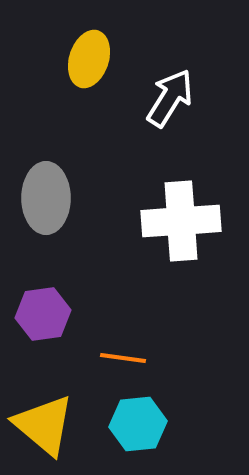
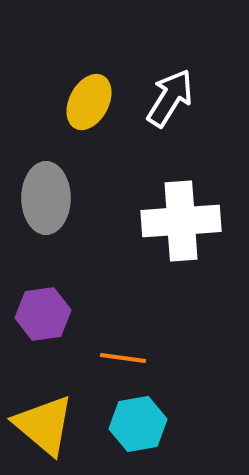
yellow ellipse: moved 43 px down; rotated 10 degrees clockwise
cyan hexagon: rotated 4 degrees counterclockwise
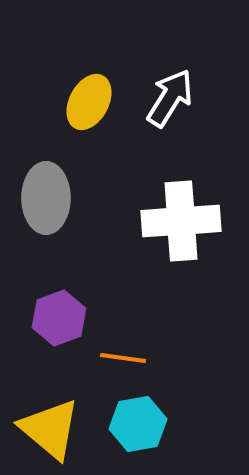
purple hexagon: moved 16 px right, 4 px down; rotated 12 degrees counterclockwise
yellow triangle: moved 6 px right, 4 px down
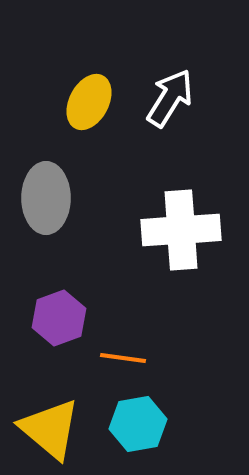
white cross: moved 9 px down
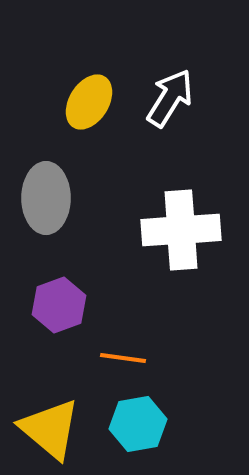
yellow ellipse: rotated 4 degrees clockwise
purple hexagon: moved 13 px up
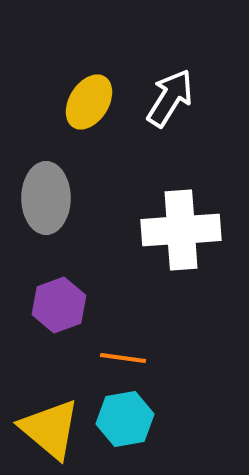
cyan hexagon: moved 13 px left, 5 px up
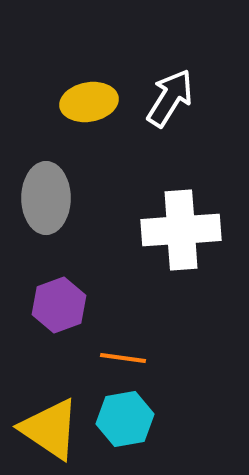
yellow ellipse: rotated 48 degrees clockwise
yellow triangle: rotated 6 degrees counterclockwise
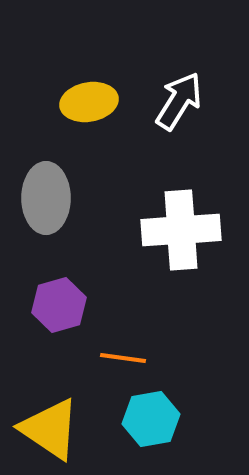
white arrow: moved 9 px right, 3 px down
purple hexagon: rotated 4 degrees clockwise
cyan hexagon: moved 26 px right
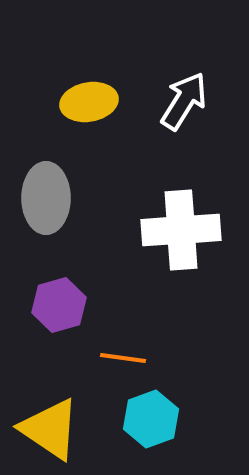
white arrow: moved 5 px right
cyan hexagon: rotated 10 degrees counterclockwise
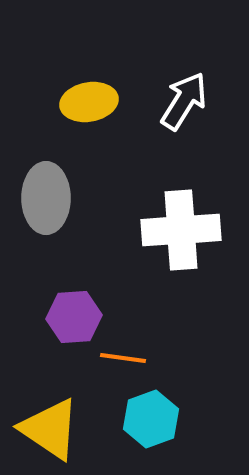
purple hexagon: moved 15 px right, 12 px down; rotated 12 degrees clockwise
